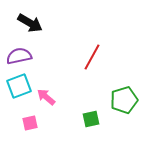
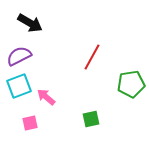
purple semicircle: rotated 15 degrees counterclockwise
green pentagon: moved 7 px right, 16 px up; rotated 8 degrees clockwise
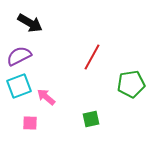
pink square: rotated 14 degrees clockwise
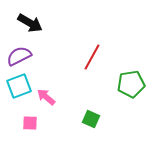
green square: rotated 36 degrees clockwise
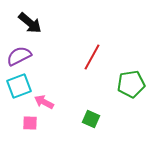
black arrow: rotated 10 degrees clockwise
pink arrow: moved 2 px left, 5 px down; rotated 12 degrees counterclockwise
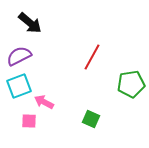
pink square: moved 1 px left, 2 px up
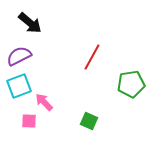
pink arrow: rotated 18 degrees clockwise
green square: moved 2 px left, 2 px down
